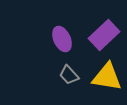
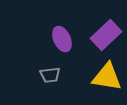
purple rectangle: moved 2 px right
gray trapezoid: moved 19 px left; rotated 55 degrees counterclockwise
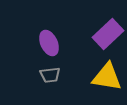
purple rectangle: moved 2 px right, 1 px up
purple ellipse: moved 13 px left, 4 px down
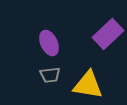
yellow triangle: moved 19 px left, 8 px down
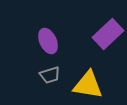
purple ellipse: moved 1 px left, 2 px up
gray trapezoid: rotated 10 degrees counterclockwise
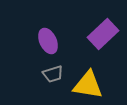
purple rectangle: moved 5 px left
gray trapezoid: moved 3 px right, 1 px up
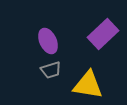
gray trapezoid: moved 2 px left, 4 px up
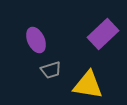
purple ellipse: moved 12 px left, 1 px up
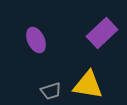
purple rectangle: moved 1 px left, 1 px up
gray trapezoid: moved 21 px down
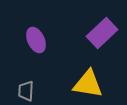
yellow triangle: moved 1 px up
gray trapezoid: moved 25 px left; rotated 110 degrees clockwise
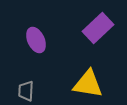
purple rectangle: moved 4 px left, 5 px up
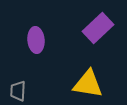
purple ellipse: rotated 20 degrees clockwise
gray trapezoid: moved 8 px left
